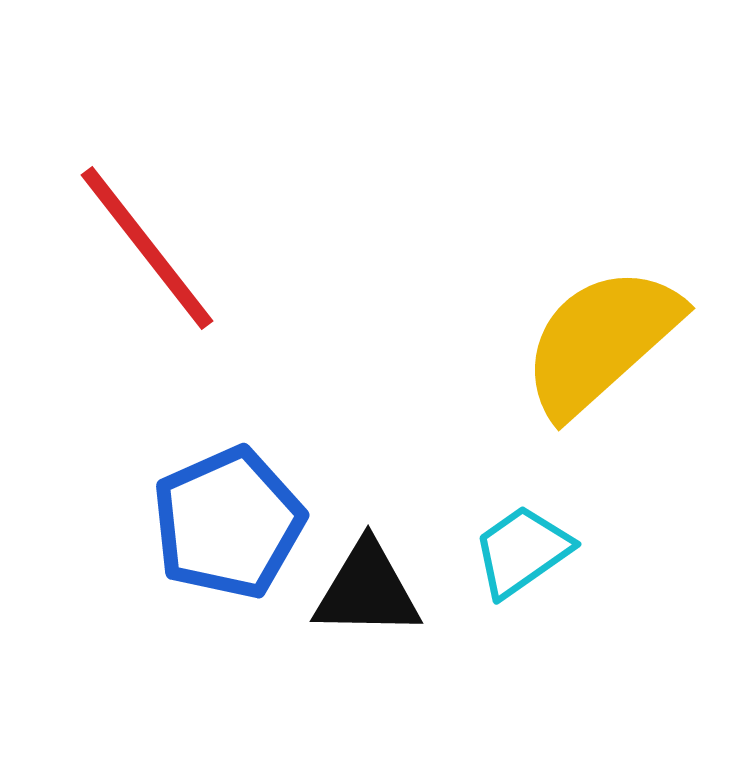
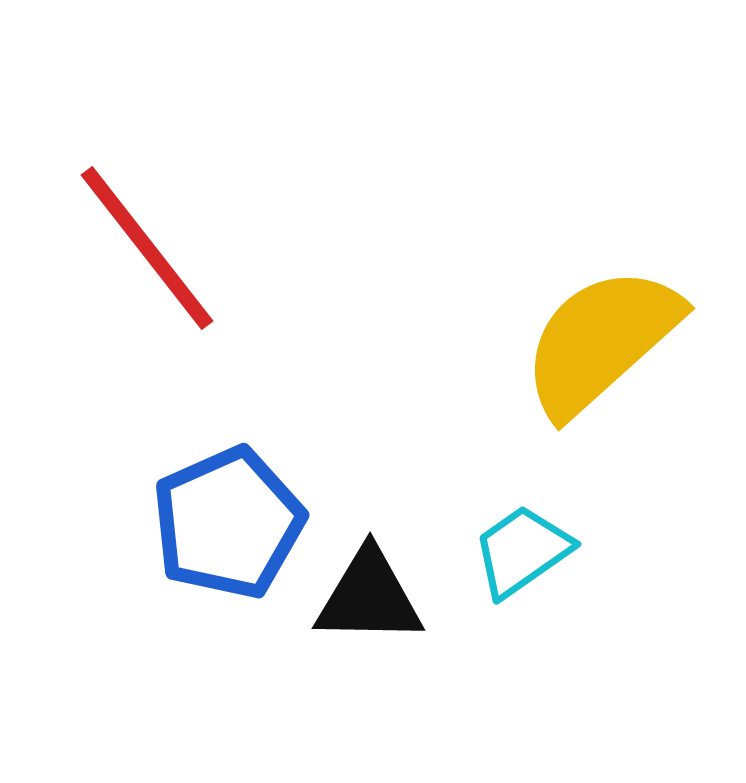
black triangle: moved 2 px right, 7 px down
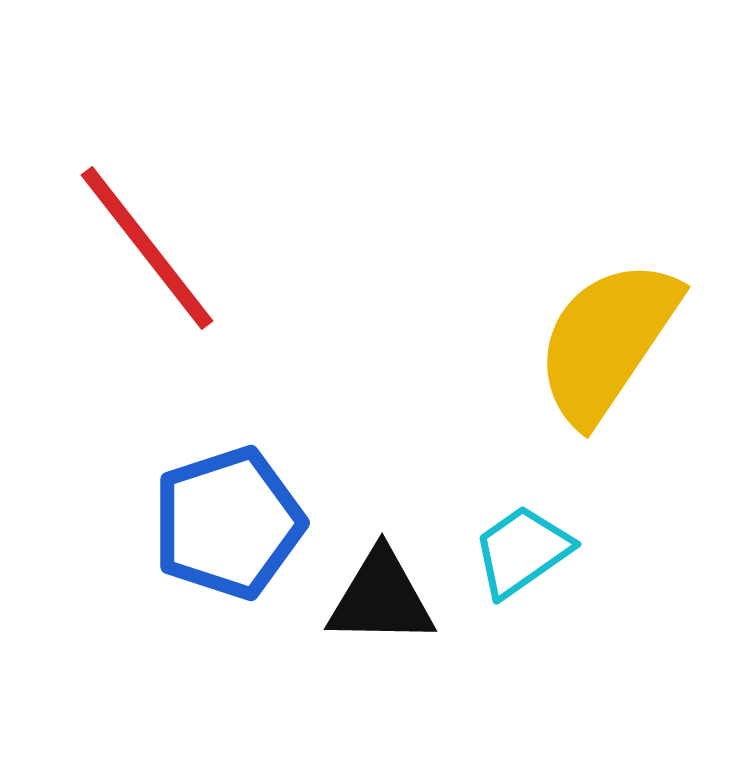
yellow semicircle: moved 6 px right; rotated 14 degrees counterclockwise
blue pentagon: rotated 6 degrees clockwise
black triangle: moved 12 px right, 1 px down
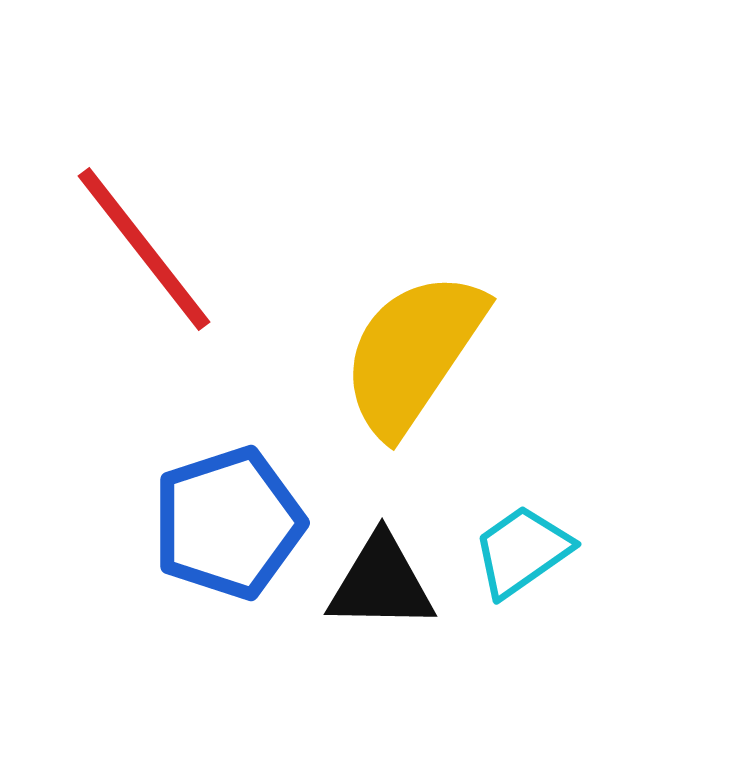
red line: moved 3 px left, 1 px down
yellow semicircle: moved 194 px left, 12 px down
black triangle: moved 15 px up
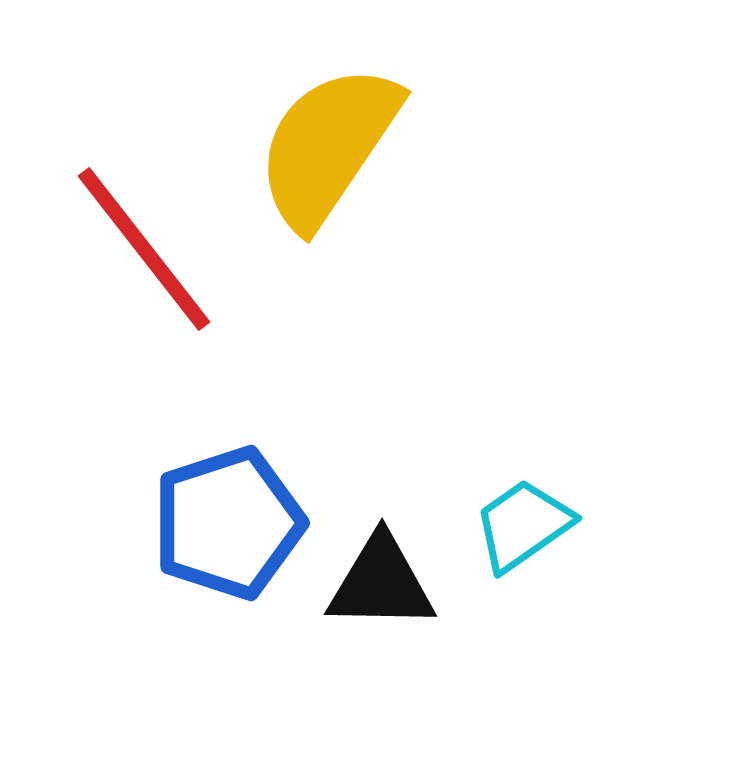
yellow semicircle: moved 85 px left, 207 px up
cyan trapezoid: moved 1 px right, 26 px up
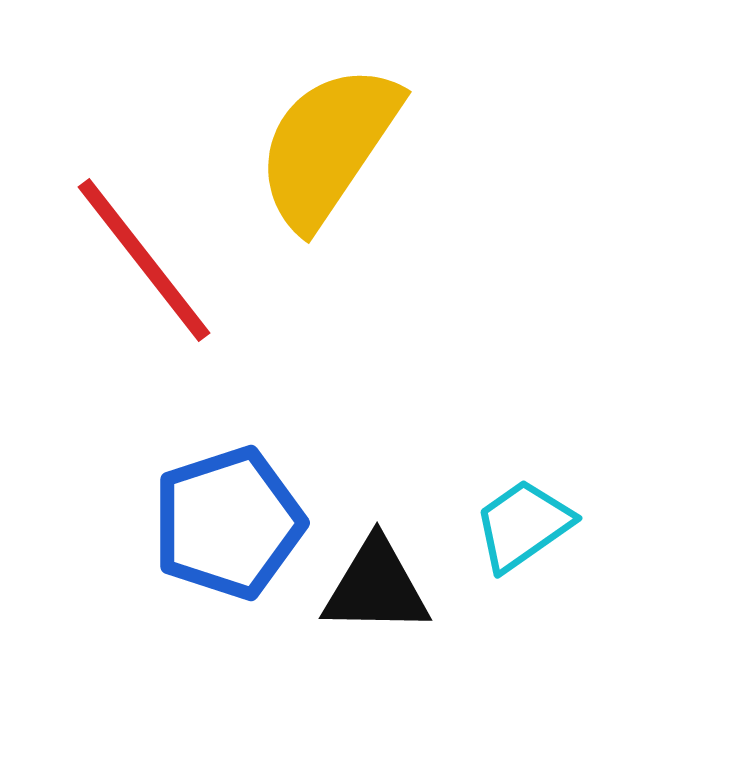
red line: moved 11 px down
black triangle: moved 5 px left, 4 px down
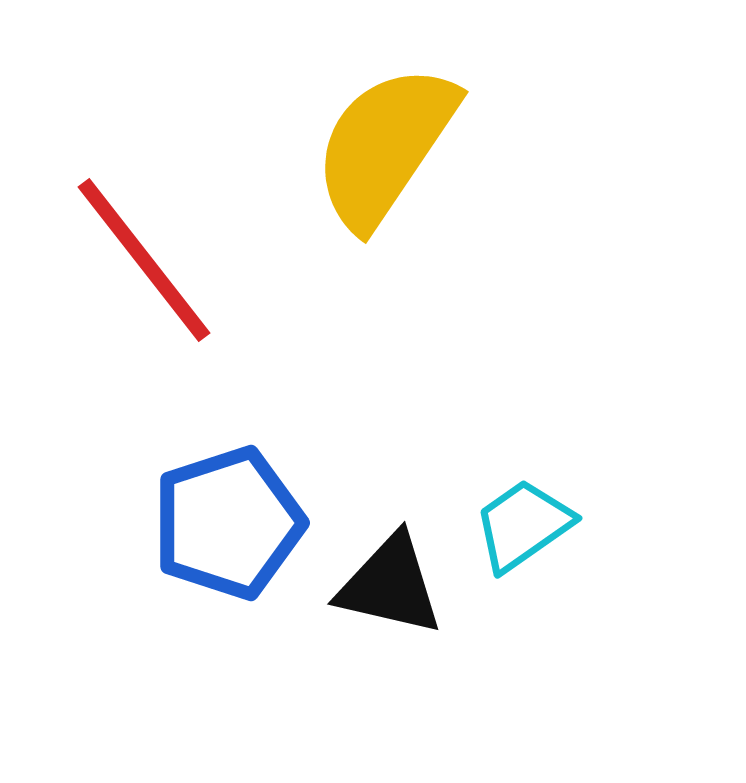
yellow semicircle: moved 57 px right
black triangle: moved 14 px right, 2 px up; rotated 12 degrees clockwise
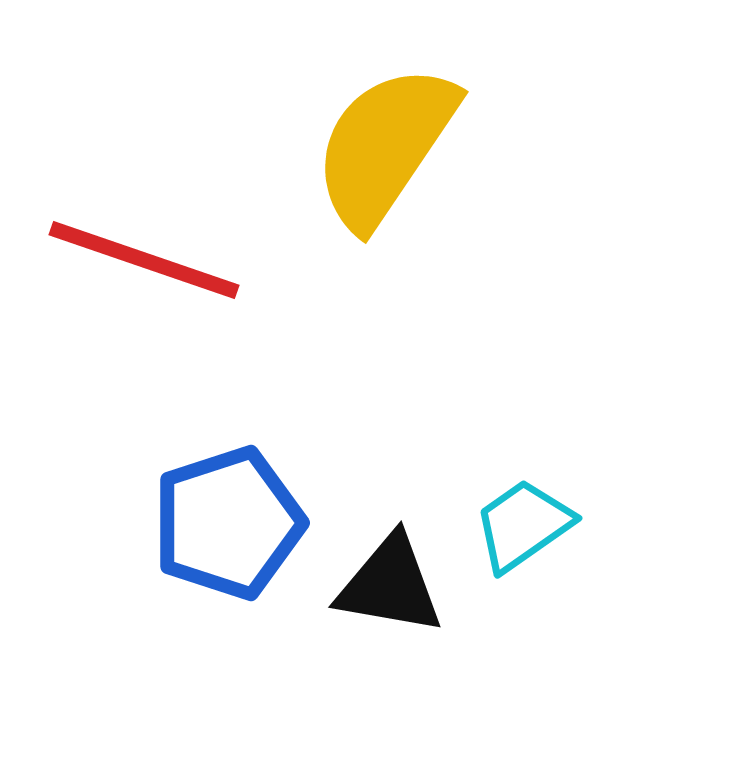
red line: rotated 33 degrees counterclockwise
black triangle: rotated 3 degrees counterclockwise
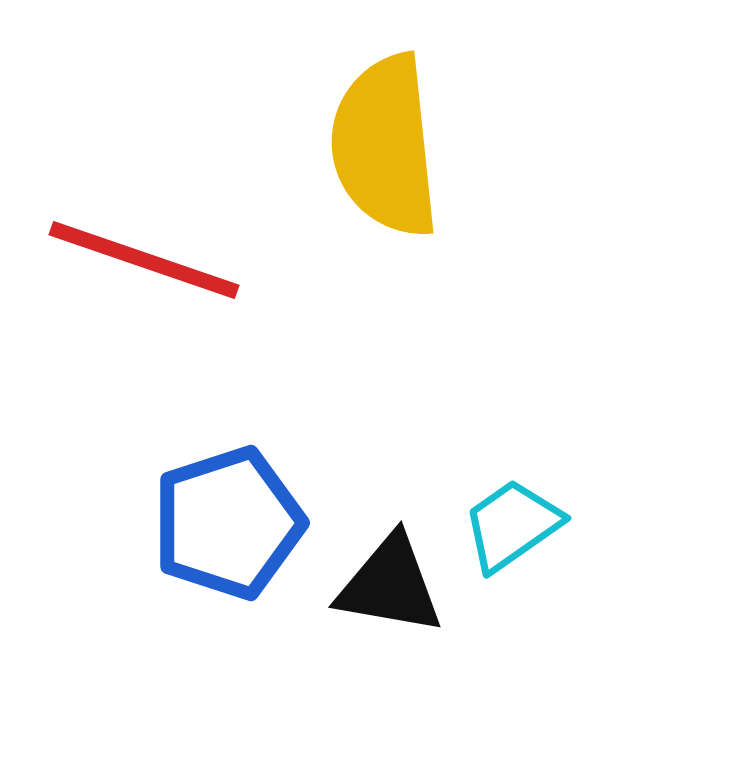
yellow semicircle: rotated 40 degrees counterclockwise
cyan trapezoid: moved 11 px left
